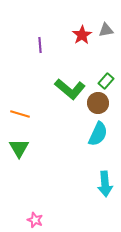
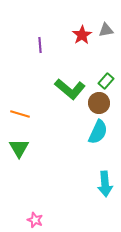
brown circle: moved 1 px right
cyan semicircle: moved 2 px up
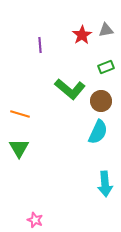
green rectangle: moved 14 px up; rotated 28 degrees clockwise
brown circle: moved 2 px right, 2 px up
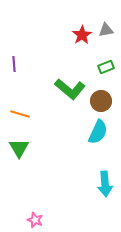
purple line: moved 26 px left, 19 px down
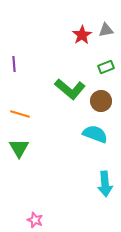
cyan semicircle: moved 3 px left, 2 px down; rotated 95 degrees counterclockwise
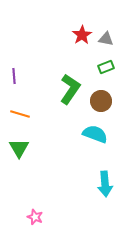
gray triangle: moved 9 px down; rotated 21 degrees clockwise
purple line: moved 12 px down
green L-shape: rotated 96 degrees counterclockwise
pink star: moved 3 px up
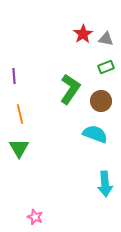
red star: moved 1 px right, 1 px up
orange line: rotated 60 degrees clockwise
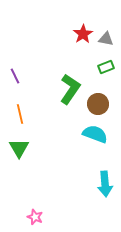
purple line: moved 1 px right; rotated 21 degrees counterclockwise
brown circle: moved 3 px left, 3 px down
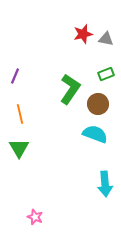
red star: rotated 18 degrees clockwise
green rectangle: moved 7 px down
purple line: rotated 49 degrees clockwise
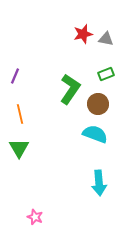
cyan arrow: moved 6 px left, 1 px up
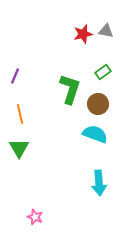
gray triangle: moved 8 px up
green rectangle: moved 3 px left, 2 px up; rotated 14 degrees counterclockwise
green L-shape: rotated 16 degrees counterclockwise
